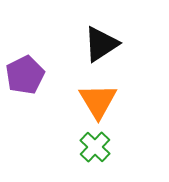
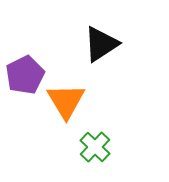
orange triangle: moved 32 px left
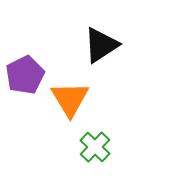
black triangle: moved 1 px down
orange triangle: moved 4 px right, 2 px up
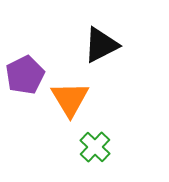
black triangle: rotated 6 degrees clockwise
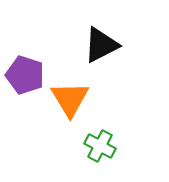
purple pentagon: rotated 27 degrees counterclockwise
green cross: moved 5 px right, 1 px up; rotated 16 degrees counterclockwise
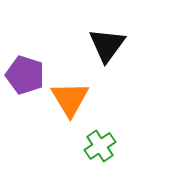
black triangle: moved 6 px right; rotated 27 degrees counterclockwise
green cross: rotated 28 degrees clockwise
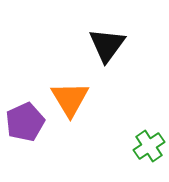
purple pentagon: moved 47 px down; rotated 30 degrees clockwise
green cross: moved 49 px right
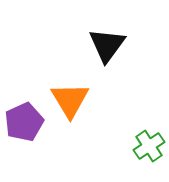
orange triangle: moved 1 px down
purple pentagon: moved 1 px left
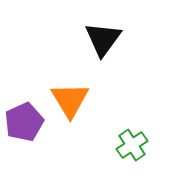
black triangle: moved 4 px left, 6 px up
green cross: moved 17 px left, 1 px up
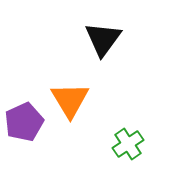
green cross: moved 4 px left, 1 px up
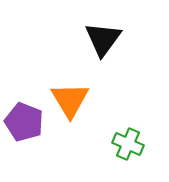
purple pentagon: rotated 27 degrees counterclockwise
green cross: rotated 32 degrees counterclockwise
